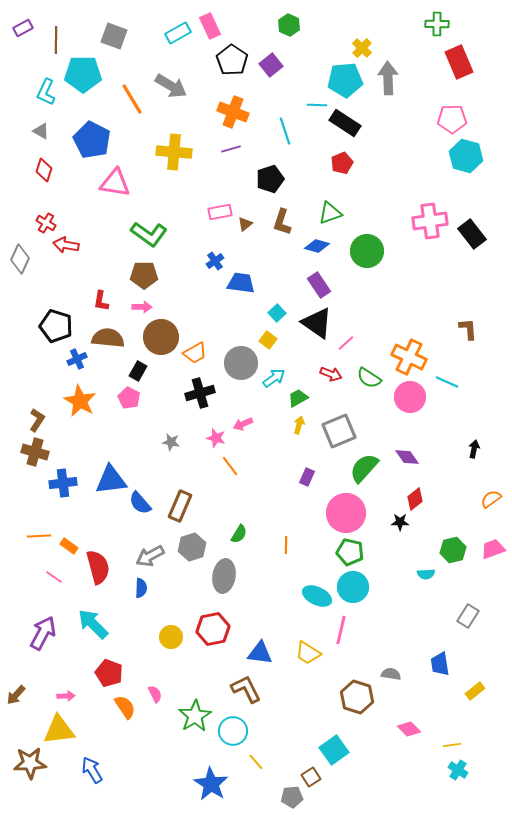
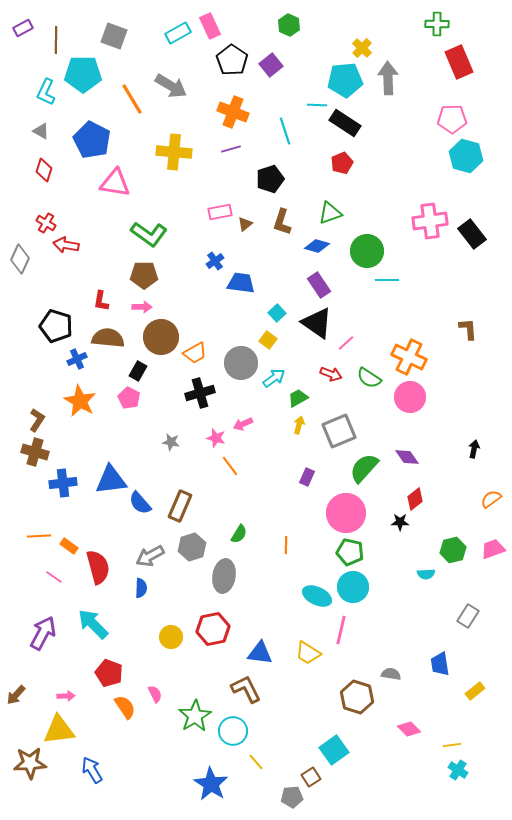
cyan line at (447, 382): moved 60 px left, 102 px up; rotated 25 degrees counterclockwise
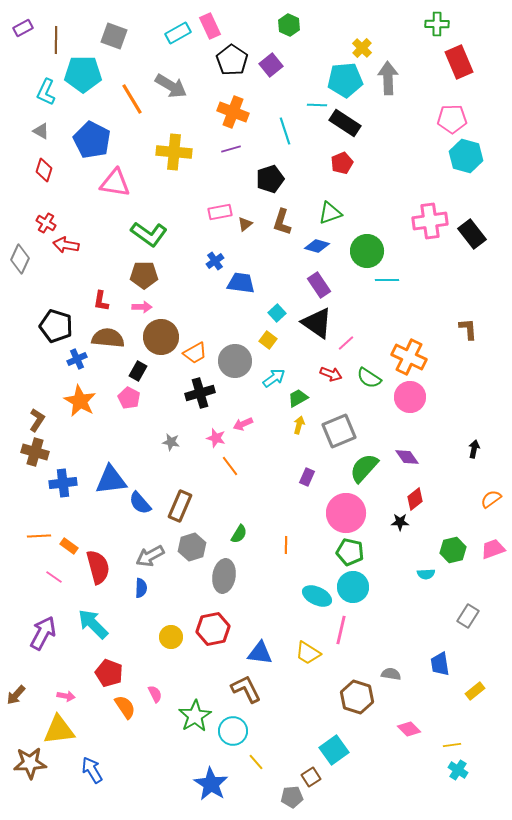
gray circle at (241, 363): moved 6 px left, 2 px up
pink arrow at (66, 696): rotated 12 degrees clockwise
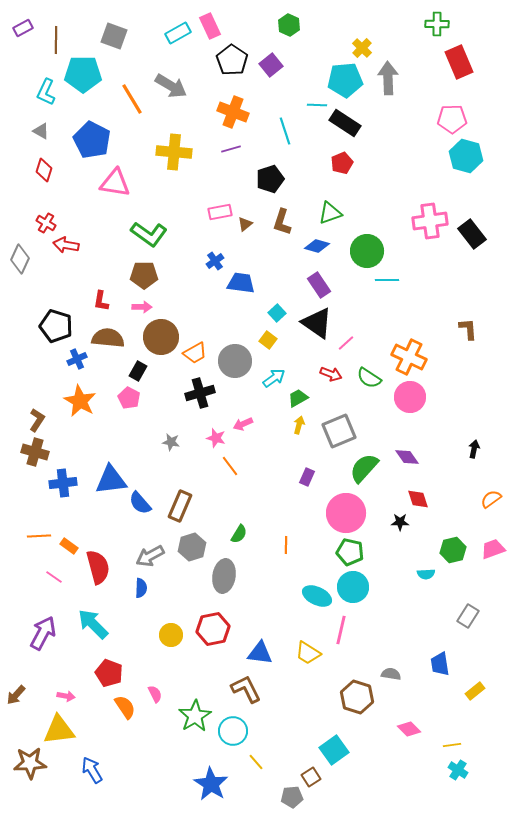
red diamond at (415, 499): moved 3 px right; rotated 70 degrees counterclockwise
yellow circle at (171, 637): moved 2 px up
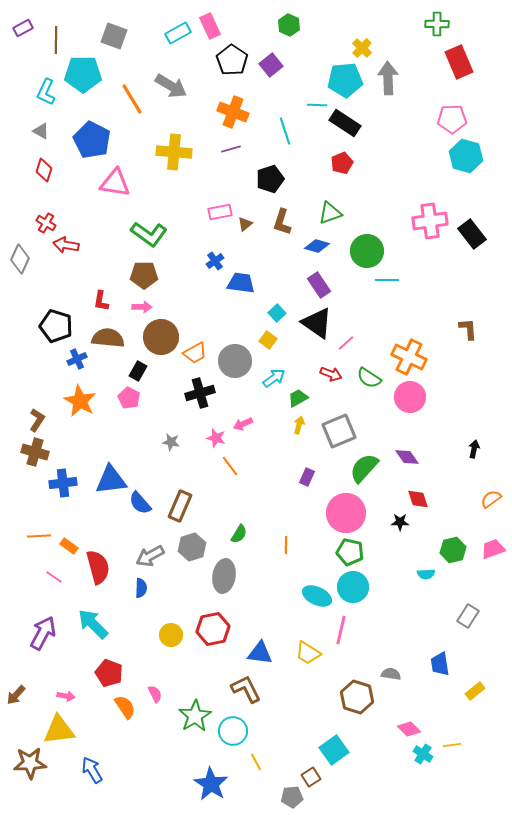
yellow line at (256, 762): rotated 12 degrees clockwise
cyan cross at (458, 770): moved 35 px left, 16 px up
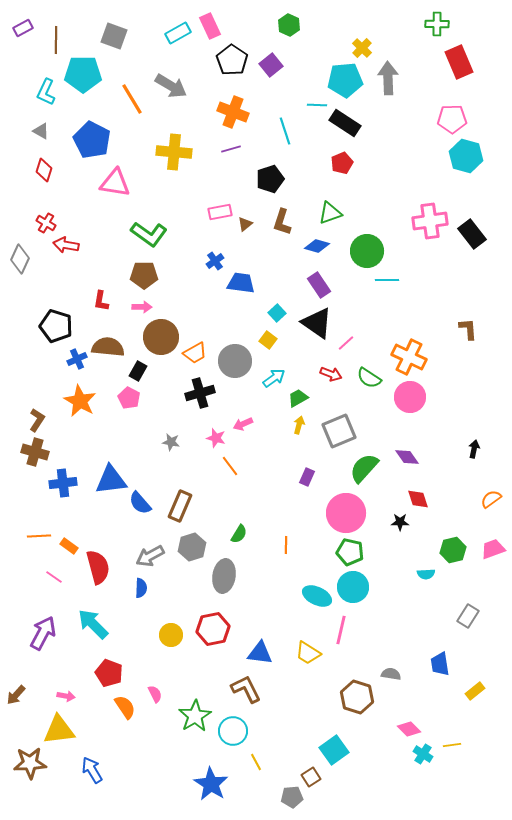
brown semicircle at (108, 338): moved 9 px down
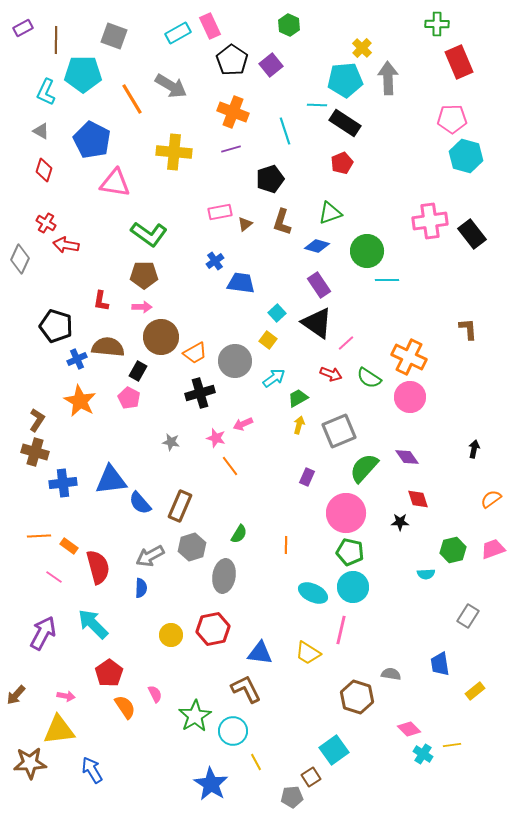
cyan ellipse at (317, 596): moved 4 px left, 3 px up
red pentagon at (109, 673): rotated 16 degrees clockwise
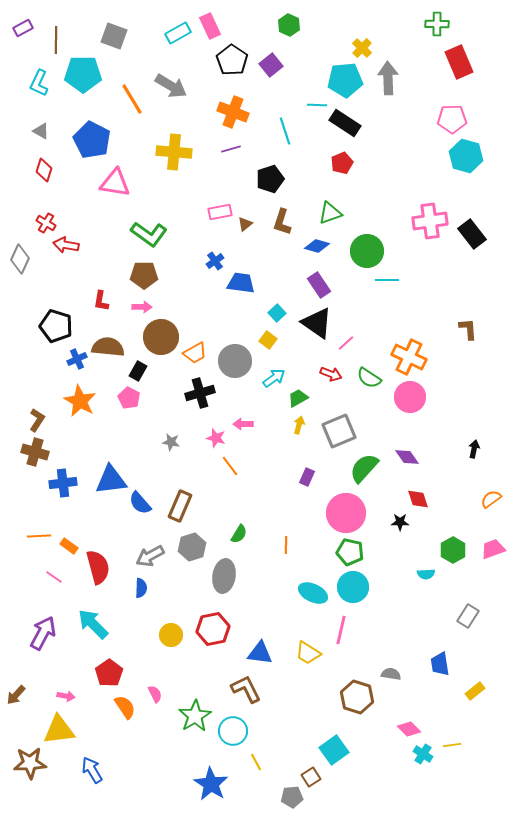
cyan L-shape at (46, 92): moved 7 px left, 9 px up
pink arrow at (243, 424): rotated 24 degrees clockwise
green hexagon at (453, 550): rotated 15 degrees counterclockwise
